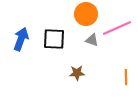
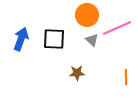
orange circle: moved 1 px right, 1 px down
gray triangle: rotated 24 degrees clockwise
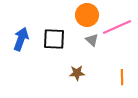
pink line: moved 1 px up
orange line: moved 4 px left
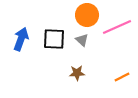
gray triangle: moved 10 px left
orange line: rotated 63 degrees clockwise
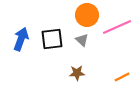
black square: moved 2 px left; rotated 10 degrees counterclockwise
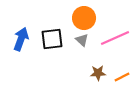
orange circle: moved 3 px left, 3 px down
pink line: moved 2 px left, 11 px down
brown star: moved 21 px right
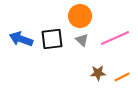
orange circle: moved 4 px left, 2 px up
blue arrow: rotated 90 degrees counterclockwise
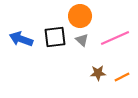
black square: moved 3 px right, 2 px up
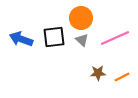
orange circle: moved 1 px right, 2 px down
black square: moved 1 px left
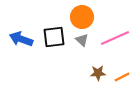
orange circle: moved 1 px right, 1 px up
